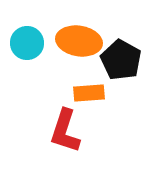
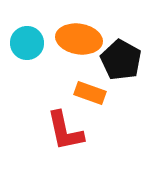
orange ellipse: moved 2 px up
orange rectangle: moved 1 px right; rotated 24 degrees clockwise
red L-shape: rotated 30 degrees counterclockwise
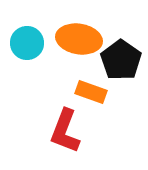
black pentagon: rotated 6 degrees clockwise
orange rectangle: moved 1 px right, 1 px up
red L-shape: rotated 33 degrees clockwise
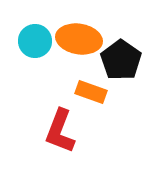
cyan circle: moved 8 px right, 2 px up
red L-shape: moved 5 px left
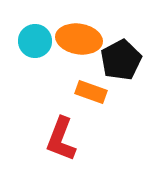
black pentagon: rotated 9 degrees clockwise
red L-shape: moved 1 px right, 8 px down
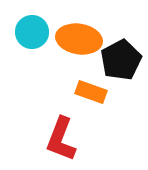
cyan circle: moved 3 px left, 9 px up
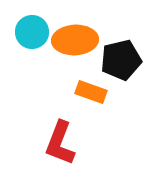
orange ellipse: moved 4 px left, 1 px down; rotated 12 degrees counterclockwise
black pentagon: rotated 15 degrees clockwise
red L-shape: moved 1 px left, 4 px down
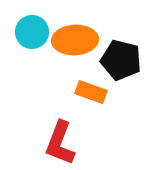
black pentagon: rotated 27 degrees clockwise
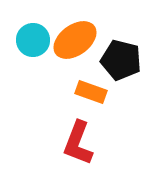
cyan circle: moved 1 px right, 8 px down
orange ellipse: rotated 33 degrees counterclockwise
red L-shape: moved 18 px right
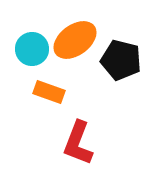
cyan circle: moved 1 px left, 9 px down
orange rectangle: moved 42 px left
